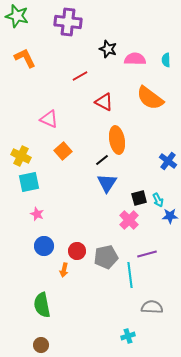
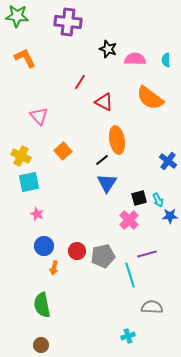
green star: rotated 10 degrees counterclockwise
red line: moved 6 px down; rotated 28 degrees counterclockwise
pink triangle: moved 10 px left, 3 px up; rotated 24 degrees clockwise
gray pentagon: moved 3 px left, 1 px up
orange arrow: moved 10 px left, 2 px up
cyan line: rotated 10 degrees counterclockwise
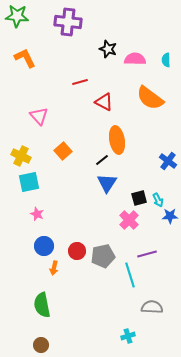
red line: rotated 42 degrees clockwise
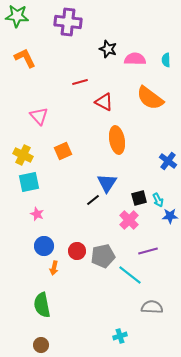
orange square: rotated 18 degrees clockwise
yellow cross: moved 2 px right, 1 px up
black line: moved 9 px left, 40 px down
purple line: moved 1 px right, 3 px up
cyan line: rotated 35 degrees counterclockwise
cyan cross: moved 8 px left
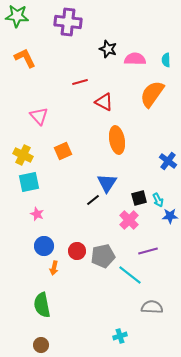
orange semicircle: moved 2 px right, 4 px up; rotated 88 degrees clockwise
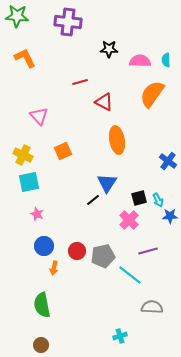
black star: moved 1 px right; rotated 18 degrees counterclockwise
pink semicircle: moved 5 px right, 2 px down
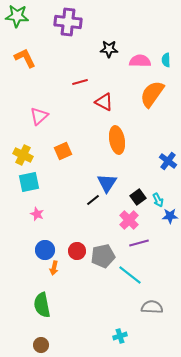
pink triangle: rotated 30 degrees clockwise
black square: moved 1 px left, 1 px up; rotated 21 degrees counterclockwise
blue circle: moved 1 px right, 4 px down
purple line: moved 9 px left, 8 px up
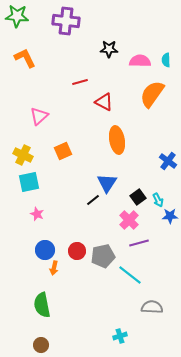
purple cross: moved 2 px left, 1 px up
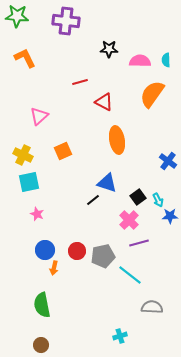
blue triangle: rotated 45 degrees counterclockwise
